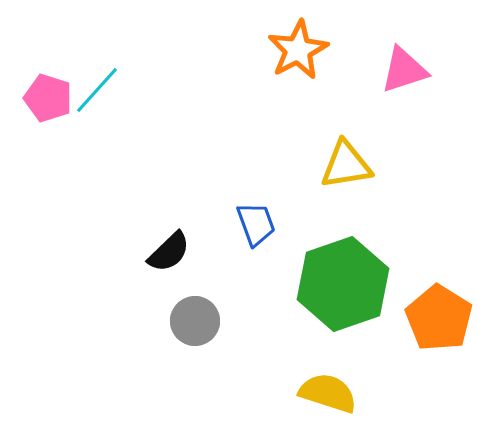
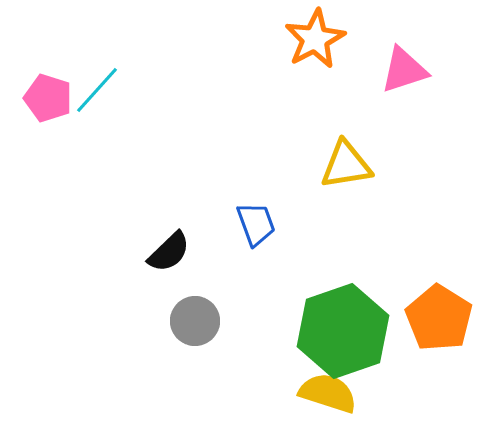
orange star: moved 17 px right, 11 px up
green hexagon: moved 47 px down
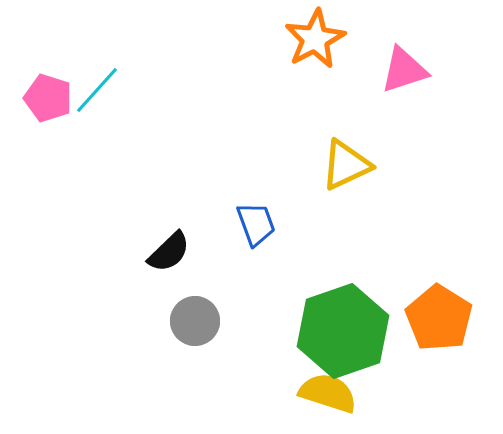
yellow triangle: rotated 16 degrees counterclockwise
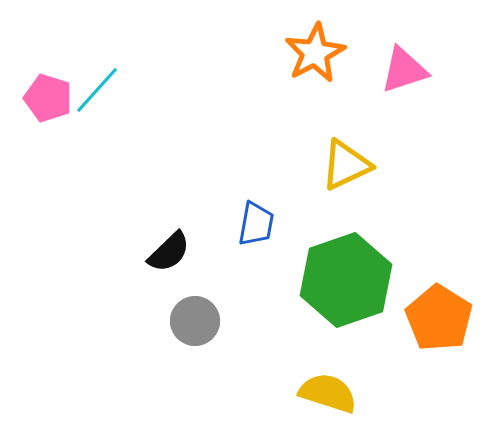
orange star: moved 14 px down
blue trapezoid: rotated 30 degrees clockwise
green hexagon: moved 3 px right, 51 px up
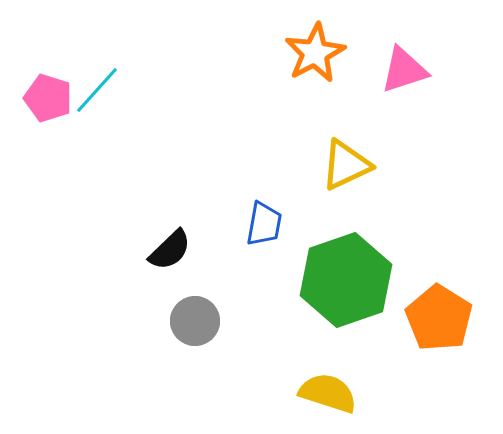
blue trapezoid: moved 8 px right
black semicircle: moved 1 px right, 2 px up
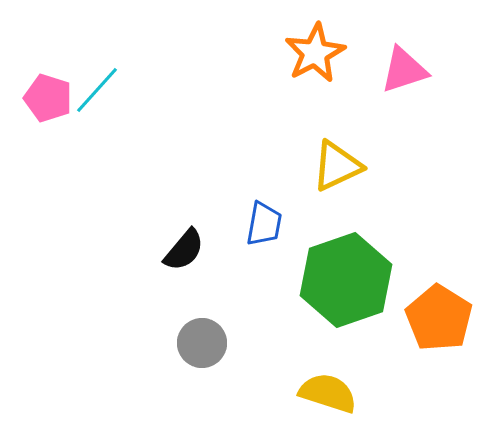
yellow triangle: moved 9 px left, 1 px down
black semicircle: moved 14 px right; rotated 6 degrees counterclockwise
gray circle: moved 7 px right, 22 px down
